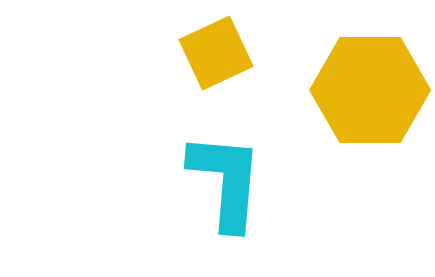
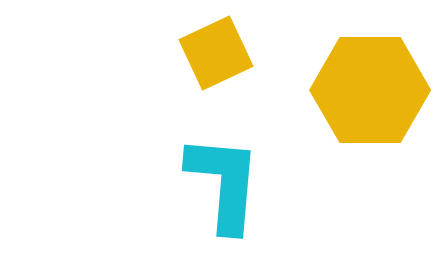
cyan L-shape: moved 2 px left, 2 px down
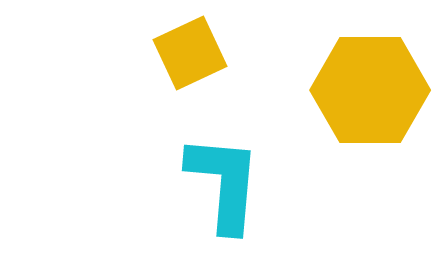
yellow square: moved 26 px left
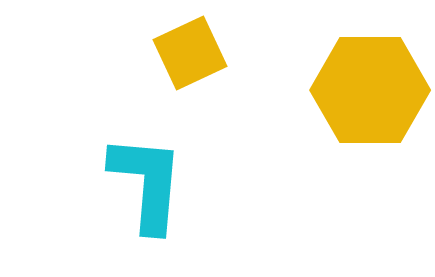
cyan L-shape: moved 77 px left
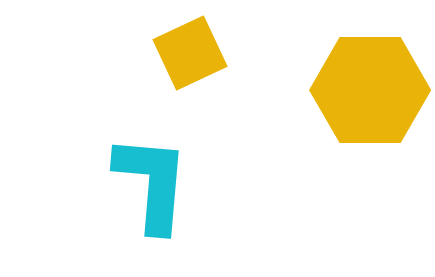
cyan L-shape: moved 5 px right
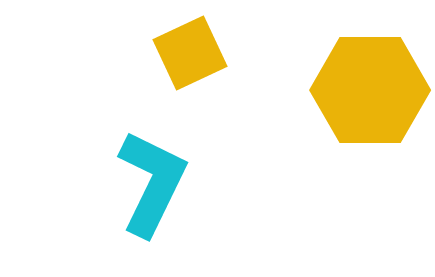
cyan L-shape: rotated 21 degrees clockwise
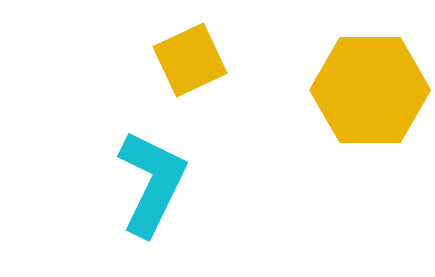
yellow square: moved 7 px down
